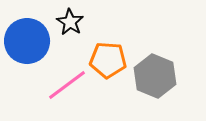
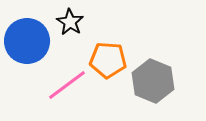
gray hexagon: moved 2 px left, 5 px down
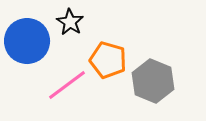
orange pentagon: rotated 12 degrees clockwise
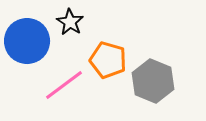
pink line: moved 3 px left
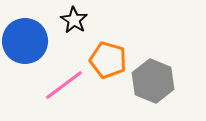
black star: moved 4 px right, 2 px up
blue circle: moved 2 px left
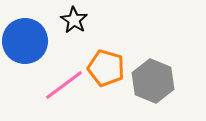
orange pentagon: moved 2 px left, 8 px down
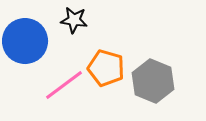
black star: rotated 24 degrees counterclockwise
